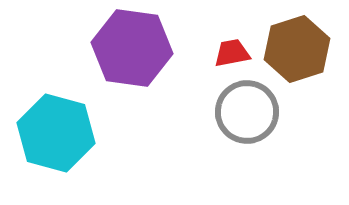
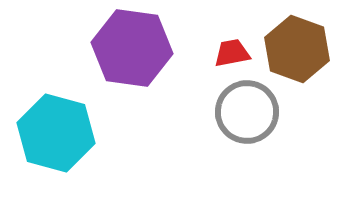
brown hexagon: rotated 22 degrees counterclockwise
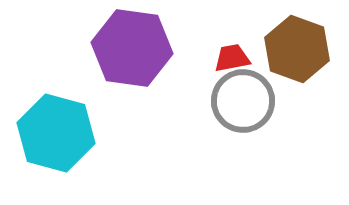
red trapezoid: moved 5 px down
gray circle: moved 4 px left, 11 px up
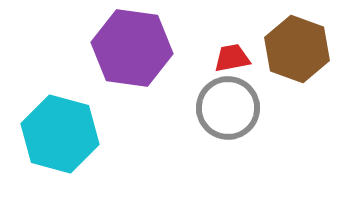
gray circle: moved 15 px left, 7 px down
cyan hexagon: moved 4 px right, 1 px down
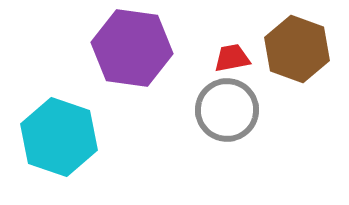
gray circle: moved 1 px left, 2 px down
cyan hexagon: moved 1 px left, 3 px down; rotated 4 degrees clockwise
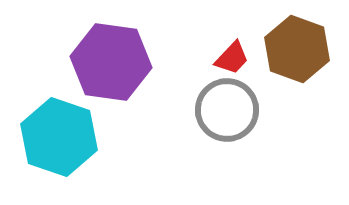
purple hexagon: moved 21 px left, 14 px down
red trapezoid: rotated 144 degrees clockwise
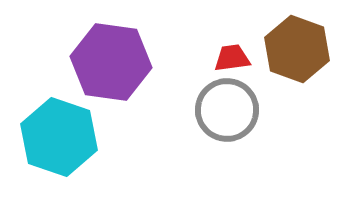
red trapezoid: rotated 141 degrees counterclockwise
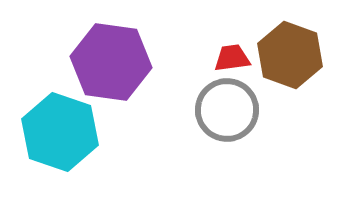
brown hexagon: moved 7 px left, 6 px down
cyan hexagon: moved 1 px right, 5 px up
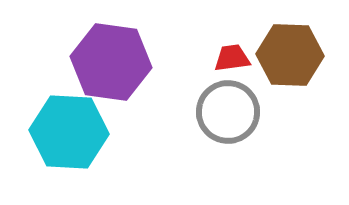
brown hexagon: rotated 18 degrees counterclockwise
gray circle: moved 1 px right, 2 px down
cyan hexagon: moved 9 px right; rotated 16 degrees counterclockwise
